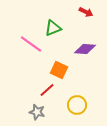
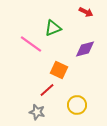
purple diamond: rotated 20 degrees counterclockwise
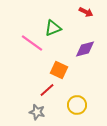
pink line: moved 1 px right, 1 px up
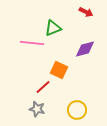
pink line: rotated 30 degrees counterclockwise
red line: moved 4 px left, 3 px up
yellow circle: moved 5 px down
gray star: moved 3 px up
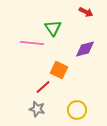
green triangle: rotated 42 degrees counterclockwise
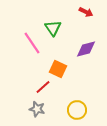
pink line: rotated 50 degrees clockwise
purple diamond: moved 1 px right
orange square: moved 1 px left, 1 px up
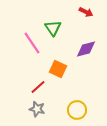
red line: moved 5 px left
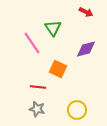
red line: rotated 49 degrees clockwise
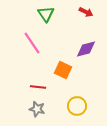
green triangle: moved 7 px left, 14 px up
orange square: moved 5 px right, 1 px down
yellow circle: moved 4 px up
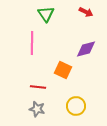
pink line: rotated 35 degrees clockwise
yellow circle: moved 1 px left
